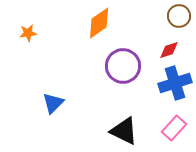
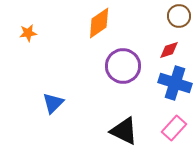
blue cross: rotated 36 degrees clockwise
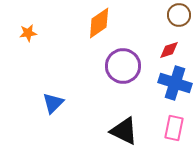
brown circle: moved 1 px up
pink rectangle: rotated 30 degrees counterclockwise
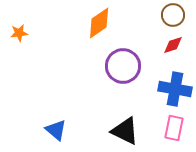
brown circle: moved 6 px left
orange star: moved 9 px left
red diamond: moved 4 px right, 5 px up
blue cross: moved 6 px down; rotated 8 degrees counterclockwise
blue triangle: moved 3 px right, 27 px down; rotated 35 degrees counterclockwise
black triangle: moved 1 px right
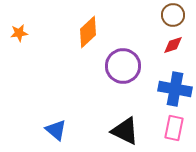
orange diamond: moved 11 px left, 9 px down; rotated 8 degrees counterclockwise
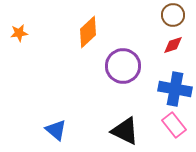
pink rectangle: moved 3 px up; rotated 50 degrees counterclockwise
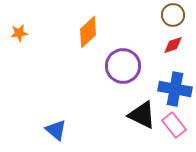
black triangle: moved 17 px right, 16 px up
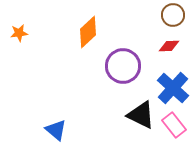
red diamond: moved 4 px left, 1 px down; rotated 15 degrees clockwise
blue cross: moved 2 px left, 1 px up; rotated 32 degrees clockwise
black triangle: moved 1 px left
